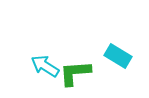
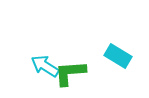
green L-shape: moved 5 px left
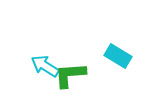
green L-shape: moved 2 px down
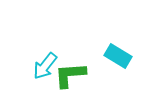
cyan arrow: rotated 84 degrees counterclockwise
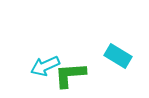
cyan arrow: rotated 28 degrees clockwise
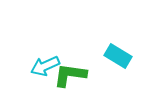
green L-shape: rotated 12 degrees clockwise
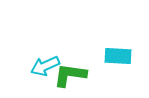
cyan rectangle: rotated 28 degrees counterclockwise
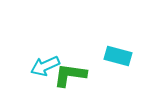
cyan rectangle: rotated 12 degrees clockwise
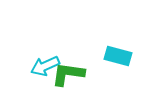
green L-shape: moved 2 px left, 1 px up
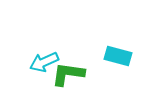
cyan arrow: moved 1 px left, 4 px up
